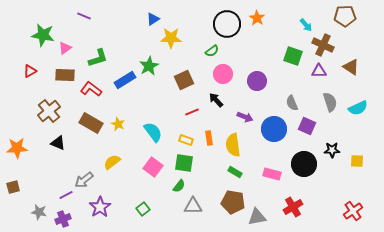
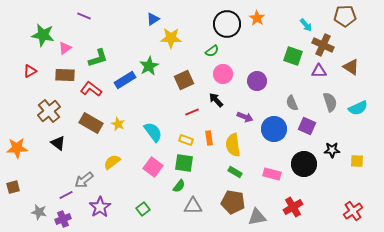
black triangle at (58, 143): rotated 14 degrees clockwise
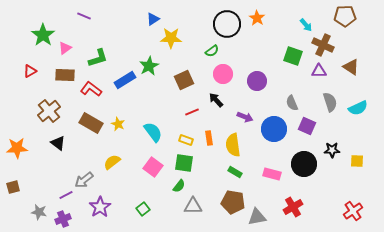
green star at (43, 35): rotated 25 degrees clockwise
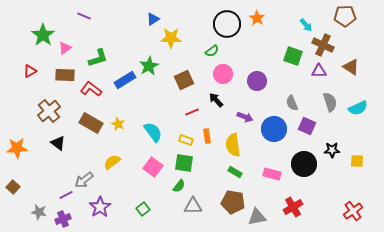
orange rectangle at (209, 138): moved 2 px left, 2 px up
brown square at (13, 187): rotated 32 degrees counterclockwise
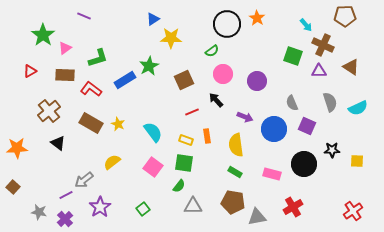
yellow semicircle at (233, 145): moved 3 px right
purple cross at (63, 219): moved 2 px right; rotated 21 degrees counterclockwise
